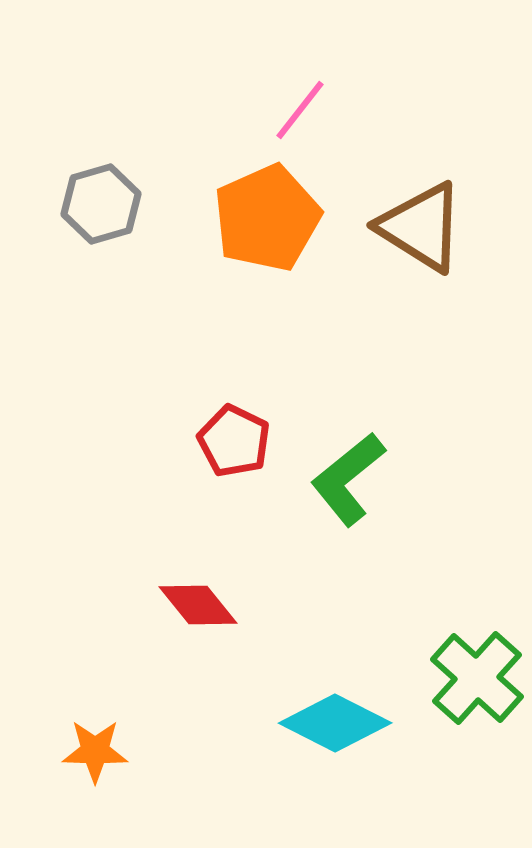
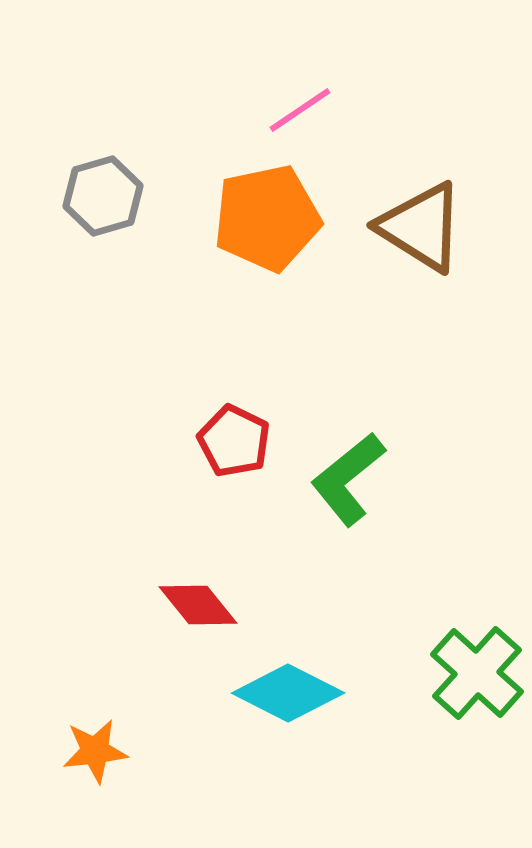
pink line: rotated 18 degrees clockwise
gray hexagon: moved 2 px right, 8 px up
orange pentagon: rotated 12 degrees clockwise
green cross: moved 5 px up
cyan diamond: moved 47 px left, 30 px up
orange star: rotated 8 degrees counterclockwise
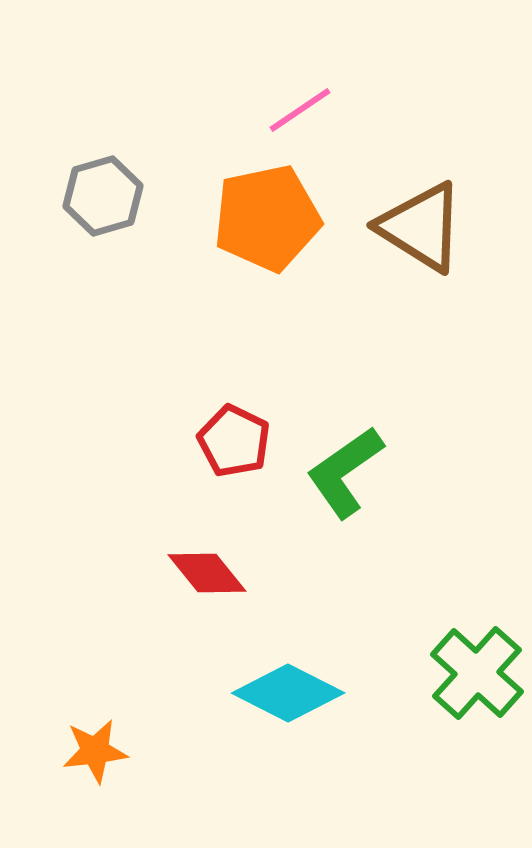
green L-shape: moved 3 px left, 7 px up; rotated 4 degrees clockwise
red diamond: moved 9 px right, 32 px up
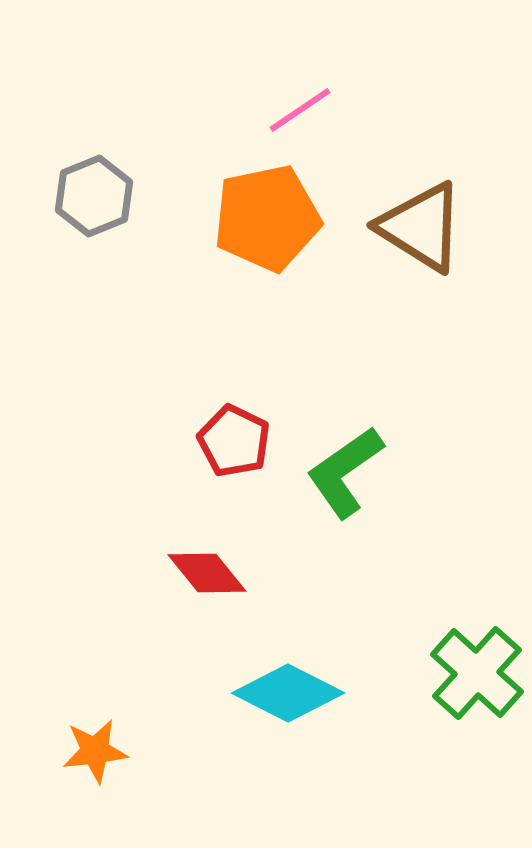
gray hexagon: moved 9 px left; rotated 6 degrees counterclockwise
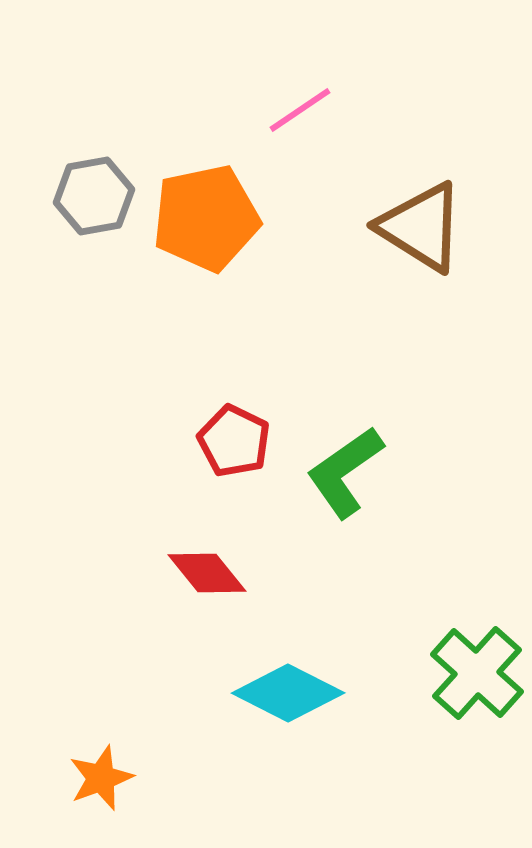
gray hexagon: rotated 12 degrees clockwise
orange pentagon: moved 61 px left
orange star: moved 6 px right, 27 px down; rotated 14 degrees counterclockwise
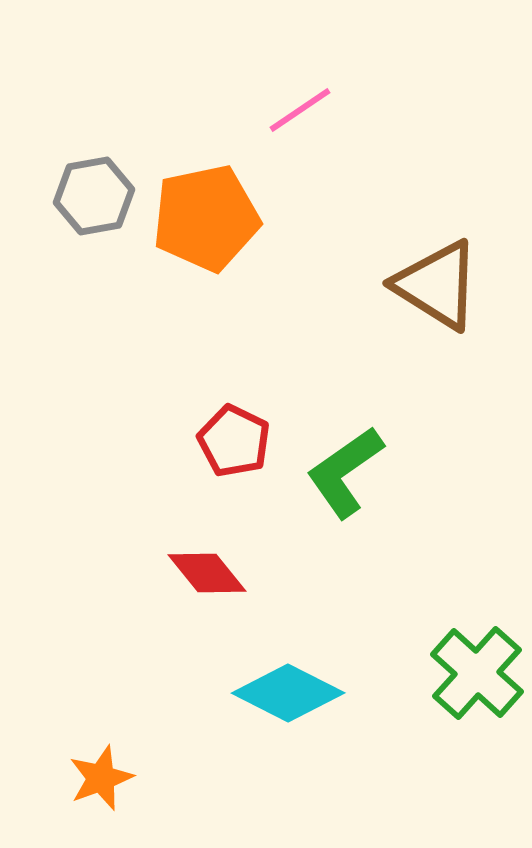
brown triangle: moved 16 px right, 58 px down
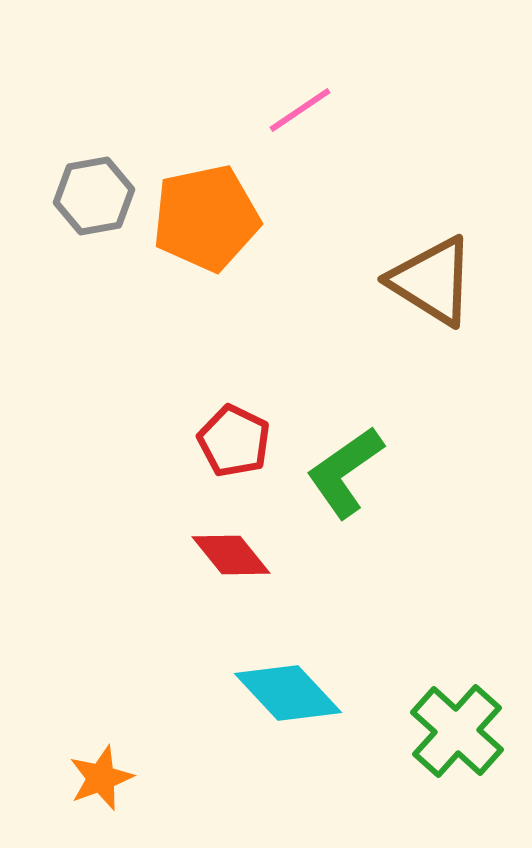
brown triangle: moved 5 px left, 4 px up
red diamond: moved 24 px right, 18 px up
green cross: moved 20 px left, 58 px down
cyan diamond: rotated 20 degrees clockwise
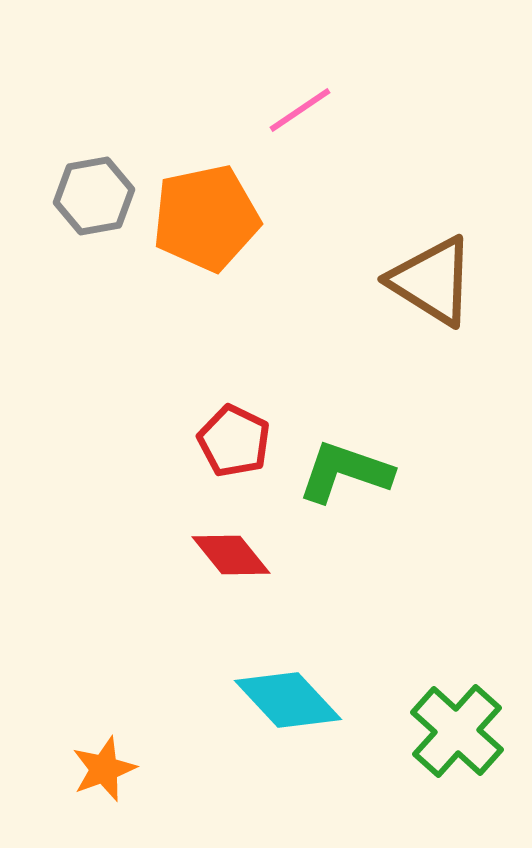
green L-shape: rotated 54 degrees clockwise
cyan diamond: moved 7 px down
orange star: moved 3 px right, 9 px up
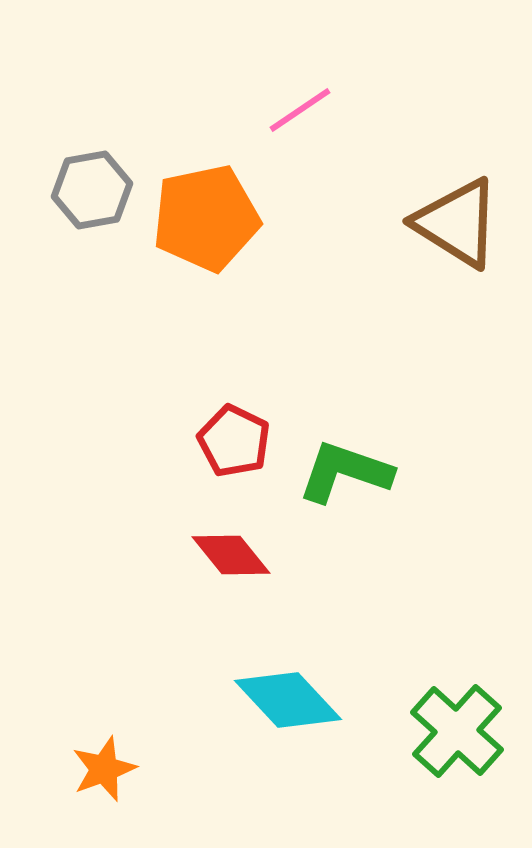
gray hexagon: moved 2 px left, 6 px up
brown triangle: moved 25 px right, 58 px up
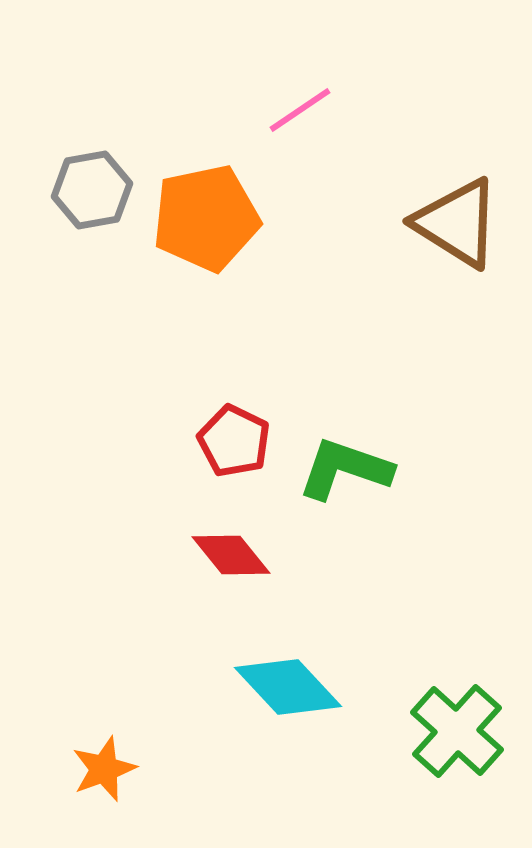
green L-shape: moved 3 px up
cyan diamond: moved 13 px up
